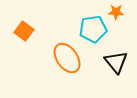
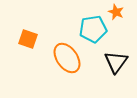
orange star: rotated 21 degrees clockwise
orange square: moved 4 px right, 8 px down; rotated 18 degrees counterclockwise
black triangle: rotated 15 degrees clockwise
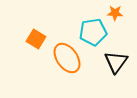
orange star: moved 1 px left, 1 px down; rotated 21 degrees counterclockwise
cyan pentagon: moved 3 px down
orange square: moved 8 px right; rotated 12 degrees clockwise
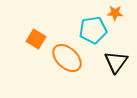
cyan pentagon: moved 2 px up
orange ellipse: rotated 12 degrees counterclockwise
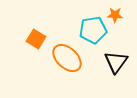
orange star: moved 2 px down
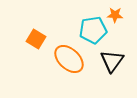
orange ellipse: moved 2 px right, 1 px down
black triangle: moved 4 px left, 1 px up
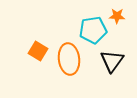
orange star: moved 2 px right, 1 px down
orange square: moved 2 px right, 12 px down
orange ellipse: rotated 40 degrees clockwise
